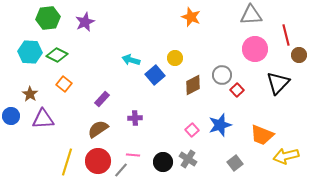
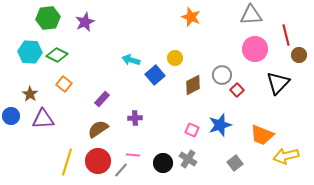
pink square: rotated 24 degrees counterclockwise
black circle: moved 1 px down
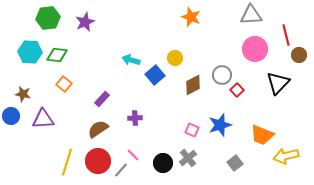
green diamond: rotated 20 degrees counterclockwise
brown star: moved 7 px left; rotated 21 degrees counterclockwise
pink line: rotated 40 degrees clockwise
gray cross: moved 1 px up; rotated 18 degrees clockwise
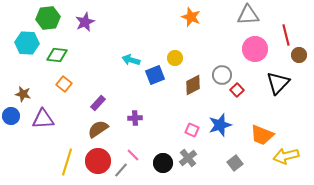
gray triangle: moved 3 px left
cyan hexagon: moved 3 px left, 9 px up
blue square: rotated 18 degrees clockwise
purple rectangle: moved 4 px left, 4 px down
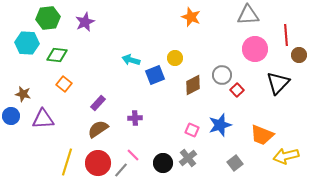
red line: rotated 10 degrees clockwise
red circle: moved 2 px down
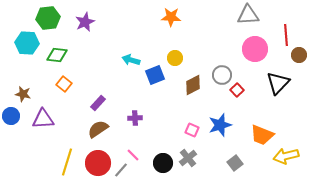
orange star: moved 20 px left; rotated 18 degrees counterclockwise
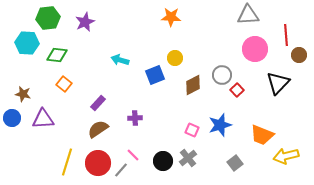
cyan arrow: moved 11 px left
blue circle: moved 1 px right, 2 px down
black circle: moved 2 px up
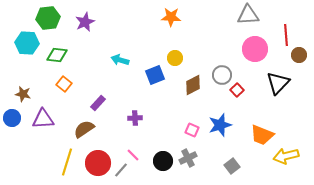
brown semicircle: moved 14 px left
gray cross: rotated 12 degrees clockwise
gray square: moved 3 px left, 3 px down
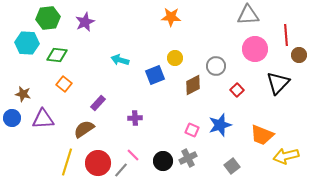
gray circle: moved 6 px left, 9 px up
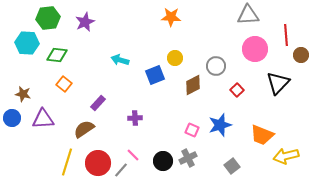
brown circle: moved 2 px right
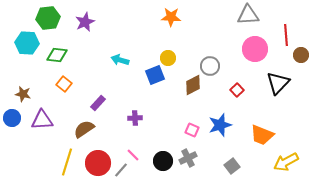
yellow circle: moved 7 px left
gray circle: moved 6 px left
purple triangle: moved 1 px left, 1 px down
yellow arrow: moved 6 px down; rotated 15 degrees counterclockwise
